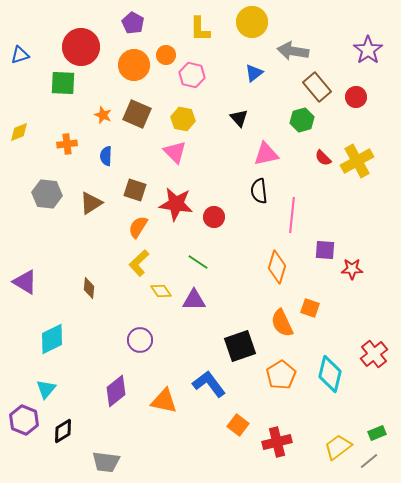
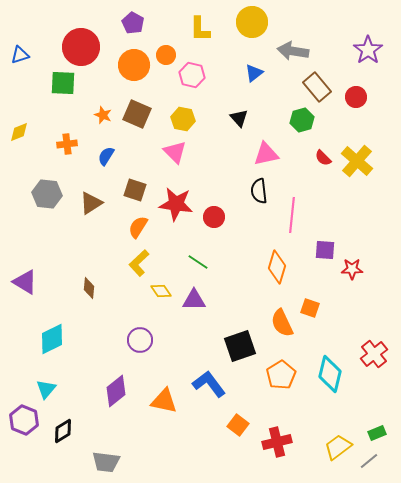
blue semicircle at (106, 156): rotated 30 degrees clockwise
yellow cross at (357, 161): rotated 20 degrees counterclockwise
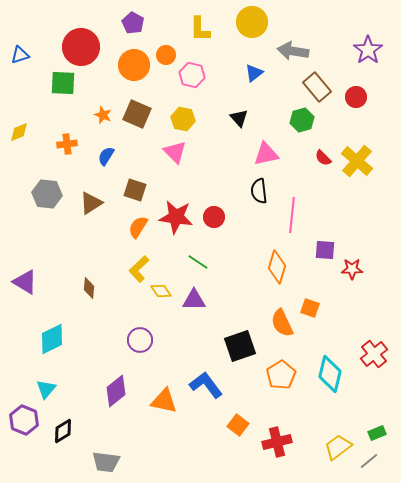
red star at (176, 204): moved 13 px down
yellow L-shape at (139, 263): moved 6 px down
blue L-shape at (209, 384): moved 3 px left, 1 px down
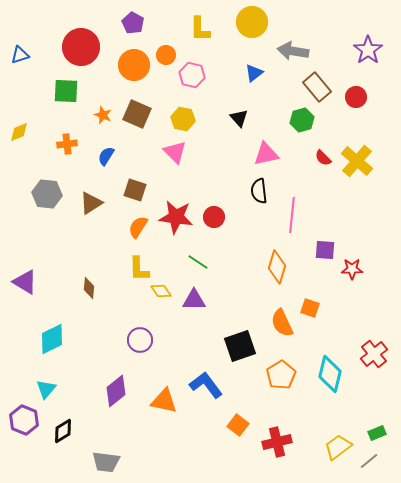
green square at (63, 83): moved 3 px right, 8 px down
yellow L-shape at (139, 269): rotated 48 degrees counterclockwise
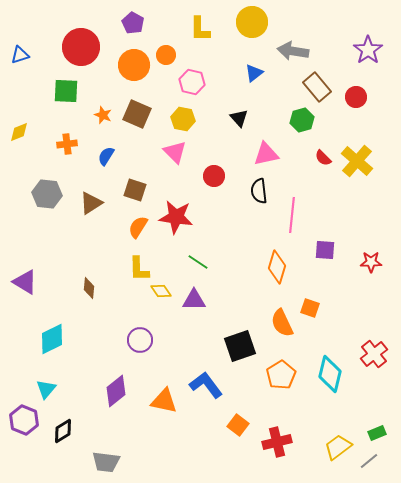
pink hexagon at (192, 75): moved 7 px down
red circle at (214, 217): moved 41 px up
red star at (352, 269): moved 19 px right, 7 px up
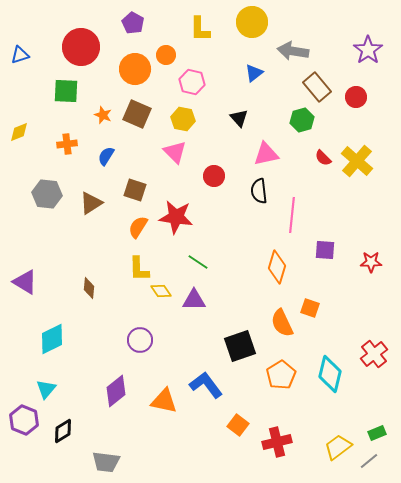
orange circle at (134, 65): moved 1 px right, 4 px down
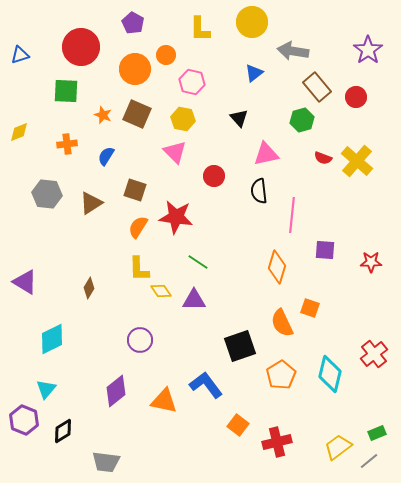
red semicircle at (323, 158): rotated 24 degrees counterclockwise
brown diamond at (89, 288): rotated 25 degrees clockwise
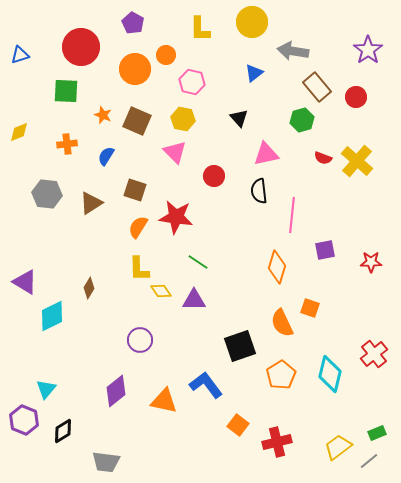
brown square at (137, 114): moved 7 px down
purple square at (325, 250): rotated 15 degrees counterclockwise
cyan diamond at (52, 339): moved 23 px up
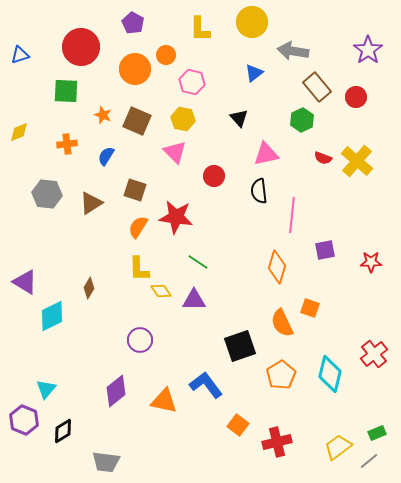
green hexagon at (302, 120): rotated 10 degrees counterclockwise
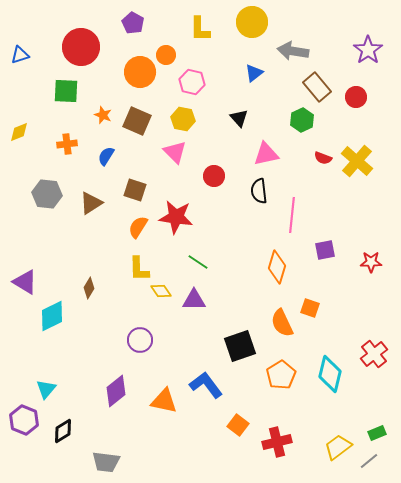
orange circle at (135, 69): moved 5 px right, 3 px down
